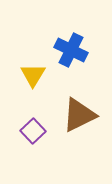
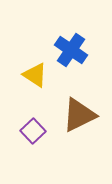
blue cross: rotated 8 degrees clockwise
yellow triangle: moved 2 px right; rotated 28 degrees counterclockwise
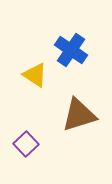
brown triangle: rotated 9 degrees clockwise
purple square: moved 7 px left, 13 px down
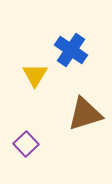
yellow triangle: rotated 28 degrees clockwise
brown triangle: moved 6 px right, 1 px up
